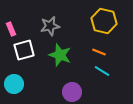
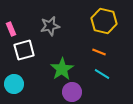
green star: moved 2 px right, 14 px down; rotated 20 degrees clockwise
cyan line: moved 3 px down
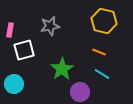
pink rectangle: moved 1 px left, 1 px down; rotated 32 degrees clockwise
purple circle: moved 8 px right
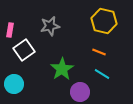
white square: rotated 20 degrees counterclockwise
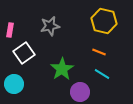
white square: moved 3 px down
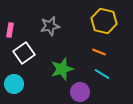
green star: rotated 15 degrees clockwise
